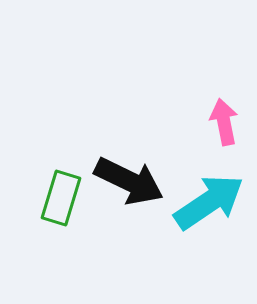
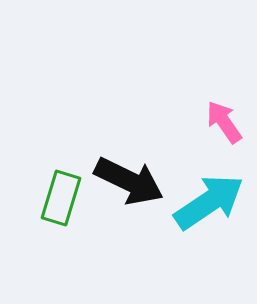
pink arrow: rotated 24 degrees counterclockwise
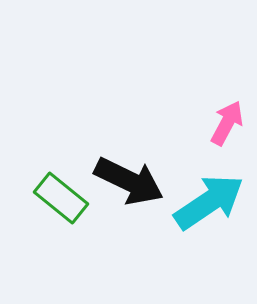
pink arrow: moved 3 px right, 1 px down; rotated 63 degrees clockwise
green rectangle: rotated 68 degrees counterclockwise
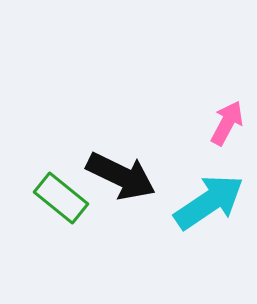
black arrow: moved 8 px left, 5 px up
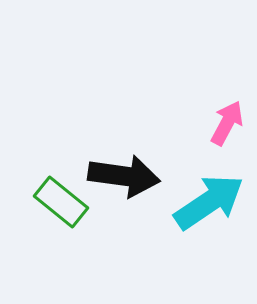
black arrow: moved 3 px right; rotated 18 degrees counterclockwise
green rectangle: moved 4 px down
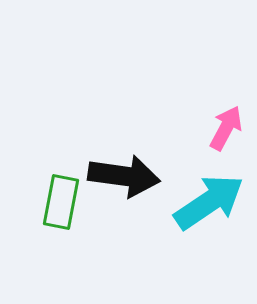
pink arrow: moved 1 px left, 5 px down
green rectangle: rotated 62 degrees clockwise
